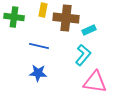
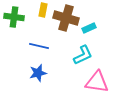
brown cross: rotated 10 degrees clockwise
cyan rectangle: moved 2 px up
cyan L-shape: rotated 25 degrees clockwise
blue star: rotated 18 degrees counterclockwise
pink triangle: moved 2 px right
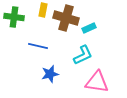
blue line: moved 1 px left
blue star: moved 12 px right, 1 px down
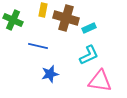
green cross: moved 1 px left, 3 px down; rotated 18 degrees clockwise
cyan L-shape: moved 6 px right
pink triangle: moved 3 px right, 1 px up
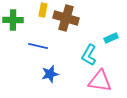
green cross: rotated 24 degrees counterclockwise
cyan rectangle: moved 22 px right, 10 px down
cyan L-shape: rotated 145 degrees clockwise
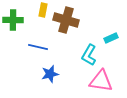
brown cross: moved 2 px down
blue line: moved 1 px down
pink triangle: moved 1 px right
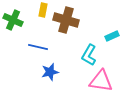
green cross: rotated 24 degrees clockwise
cyan rectangle: moved 1 px right, 2 px up
blue star: moved 2 px up
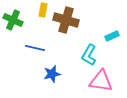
blue line: moved 3 px left, 1 px down
blue star: moved 2 px right, 2 px down
